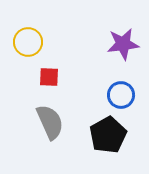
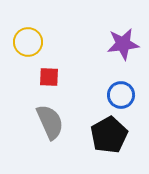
black pentagon: moved 1 px right
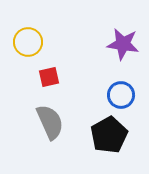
purple star: rotated 16 degrees clockwise
red square: rotated 15 degrees counterclockwise
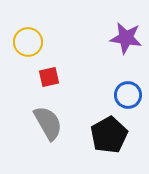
purple star: moved 3 px right, 6 px up
blue circle: moved 7 px right
gray semicircle: moved 2 px left, 1 px down; rotated 6 degrees counterclockwise
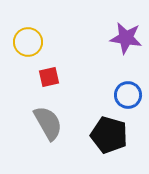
black pentagon: rotated 27 degrees counterclockwise
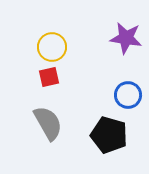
yellow circle: moved 24 px right, 5 px down
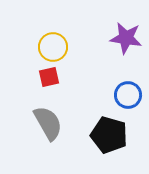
yellow circle: moved 1 px right
